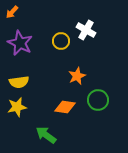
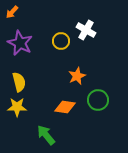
yellow semicircle: rotated 96 degrees counterclockwise
yellow star: rotated 12 degrees clockwise
green arrow: rotated 15 degrees clockwise
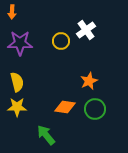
orange arrow: rotated 40 degrees counterclockwise
white cross: rotated 24 degrees clockwise
purple star: rotated 25 degrees counterclockwise
orange star: moved 12 px right, 5 px down
yellow semicircle: moved 2 px left
green circle: moved 3 px left, 9 px down
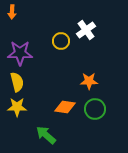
purple star: moved 10 px down
orange star: rotated 24 degrees clockwise
green arrow: rotated 10 degrees counterclockwise
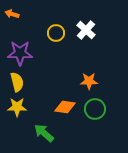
orange arrow: moved 2 px down; rotated 104 degrees clockwise
white cross: rotated 12 degrees counterclockwise
yellow circle: moved 5 px left, 8 px up
green arrow: moved 2 px left, 2 px up
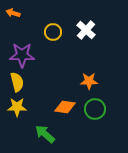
orange arrow: moved 1 px right, 1 px up
yellow circle: moved 3 px left, 1 px up
purple star: moved 2 px right, 2 px down
green arrow: moved 1 px right, 1 px down
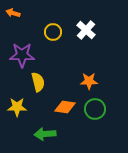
yellow semicircle: moved 21 px right
green arrow: rotated 45 degrees counterclockwise
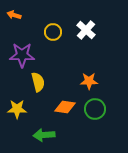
orange arrow: moved 1 px right, 2 px down
yellow star: moved 2 px down
green arrow: moved 1 px left, 1 px down
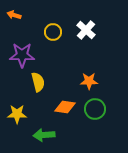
yellow star: moved 5 px down
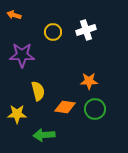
white cross: rotated 30 degrees clockwise
yellow semicircle: moved 9 px down
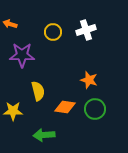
orange arrow: moved 4 px left, 9 px down
orange star: moved 1 px up; rotated 18 degrees clockwise
yellow star: moved 4 px left, 3 px up
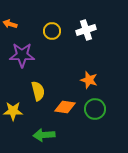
yellow circle: moved 1 px left, 1 px up
